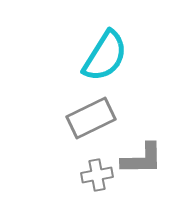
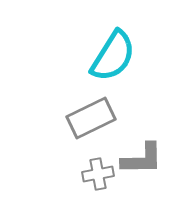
cyan semicircle: moved 8 px right
gray cross: moved 1 px right, 1 px up
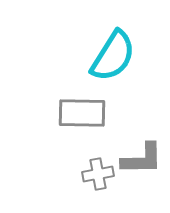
gray rectangle: moved 9 px left, 5 px up; rotated 27 degrees clockwise
